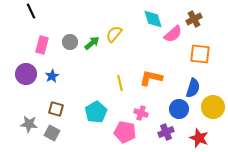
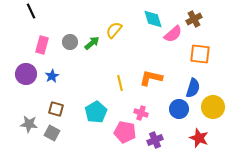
yellow semicircle: moved 4 px up
purple cross: moved 11 px left, 8 px down
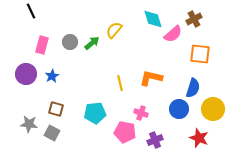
yellow circle: moved 2 px down
cyan pentagon: moved 1 px left, 1 px down; rotated 25 degrees clockwise
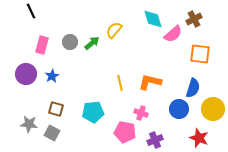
orange L-shape: moved 1 px left, 4 px down
cyan pentagon: moved 2 px left, 1 px up
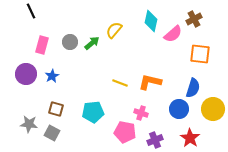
cyan diamond: moved 2 px left, 2 px down; rotated 30 degrees clockwise
yellow line: rotated 56 degrees counterclockwise
red star: moved 9 px left; rotated 12 degrees clockwise
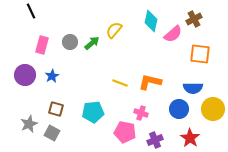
purple circle: moved 1 px left, 1 px down
blue semicircle: rotated 72 degrees clockwise
gray star: rotated 30 degrees counterclockwise
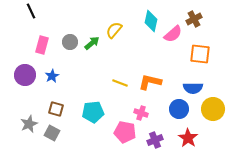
red star: moved 2 px left
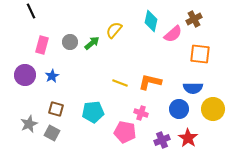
purple cross: moved 7 px right
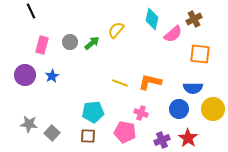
cyan diamond: moved 1 px right, 2 px up
yellow semicircle: moved 2 px right
brown square: moved 32 px right, 27 px down; rotated 14 degrees counterclockwise
gray star: rotated 30 degrees clockwise
gray square: rotated 14 degrees clockwise
